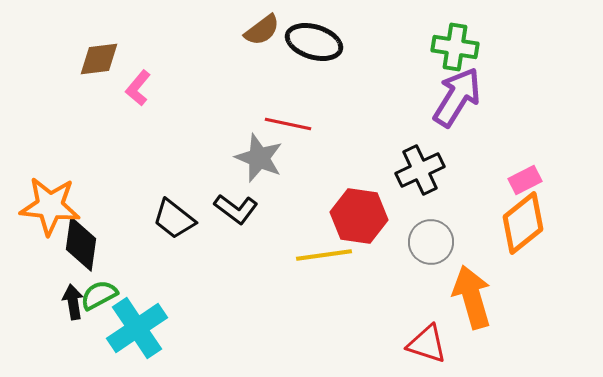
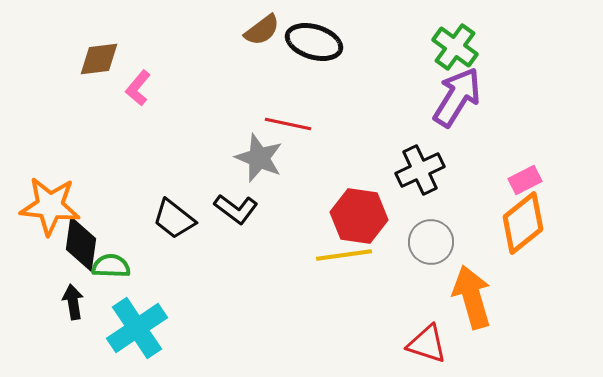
green cross: rotated 27 degrees clockwise
yellow line: moved 20 px right
green semicircle: moved 12 px right, 29 px up; rotated 30 degrees clockwise
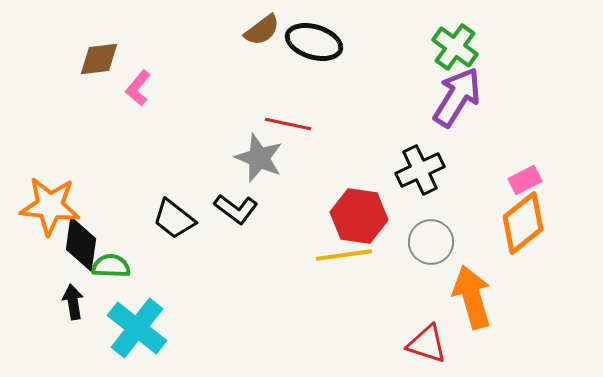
cyan cross: rotated 18 degrees counterclockwise
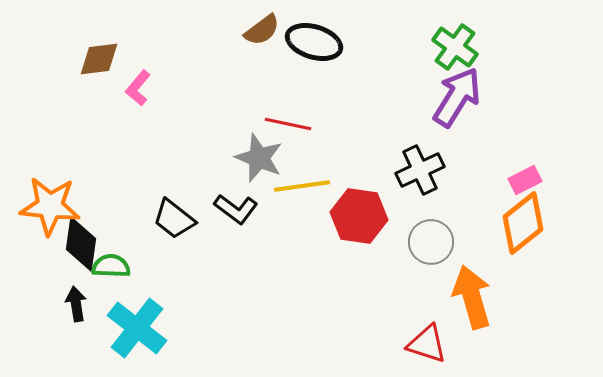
yellow line: moved 42 px left, 69 px up
black arrow: moved 3 px right, 2 px down
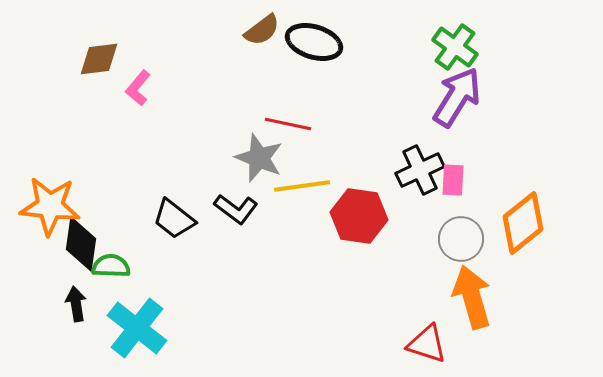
pink rectangle: moved 72 px left; rotated 60 degrees counterclockwise
gray circle: moved 30 px right, 3 px up
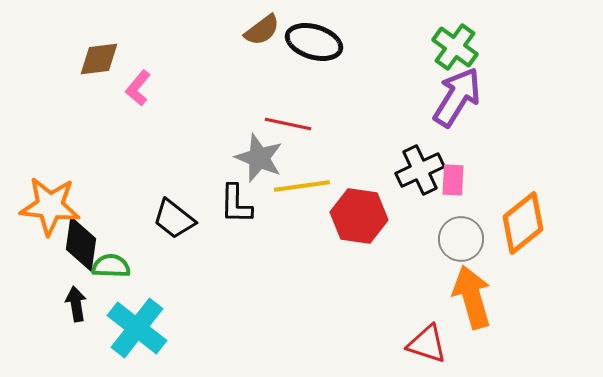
black L-shape: moved 5 px up; rotated 54 degrees clockwise
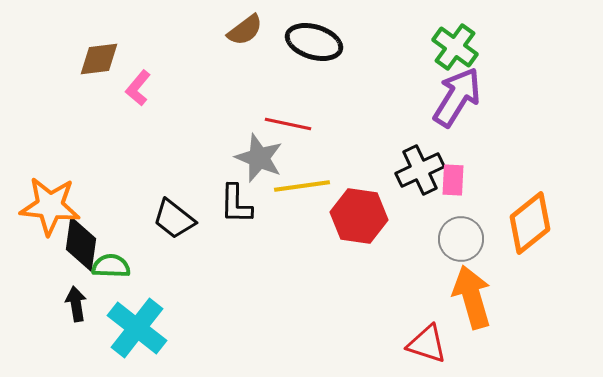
brown semicircle: moved 17 px left
orange diamond: moved 7 px right
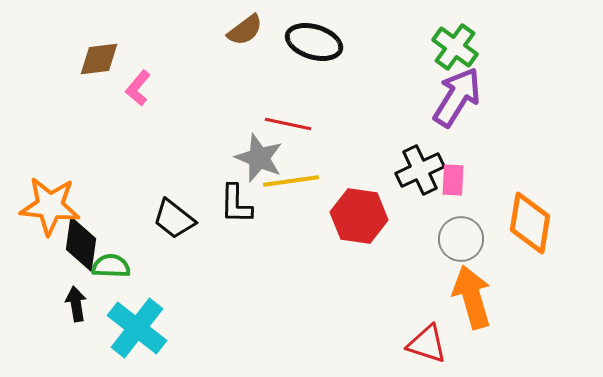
yellow line: moved 11 px left, 5 px up
orange diamond: rotated 42 degrees counterclockwise
